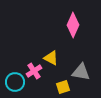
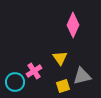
yellow triangle: moved 9 px right; rotated 28 degrees clockwise
gray triangle: moved 1 px right, 4 px down; rotated 24 degrees counterclockwise
yellow square: moved 1 px up
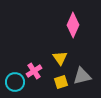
yellow square: moved 2 px left, 4 px up
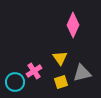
gray triangle: moved 3 px up
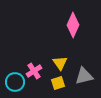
yellow triangle: moved 5 px down
gray triangle: moved 2 px right, 3 px down
yellow square: moved 3 px left, 1 px down
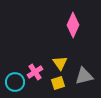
pink cross: moved 1 px right, 1 px down
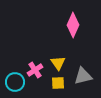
yellow triangle: moved 2 px left
pink cross: moved 2 px up
gray triangle: moved 1 px left
yellow square: rotated 16 degrees clockwise
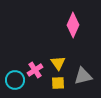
cyan circle: moved 2 px up
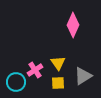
gray triangle: rotated 18 degrees counterclockwise
cyan circle: moved 1 px right, 2 px down
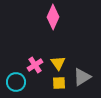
pink diamond: moved 20 px left, 8 px up
pink cross: moved 5 px up
gray triangle: moved 1 px left, 1 px down
yellow square: moved 1 px right
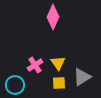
cyan circle: moved 1 px left, 3 px down
